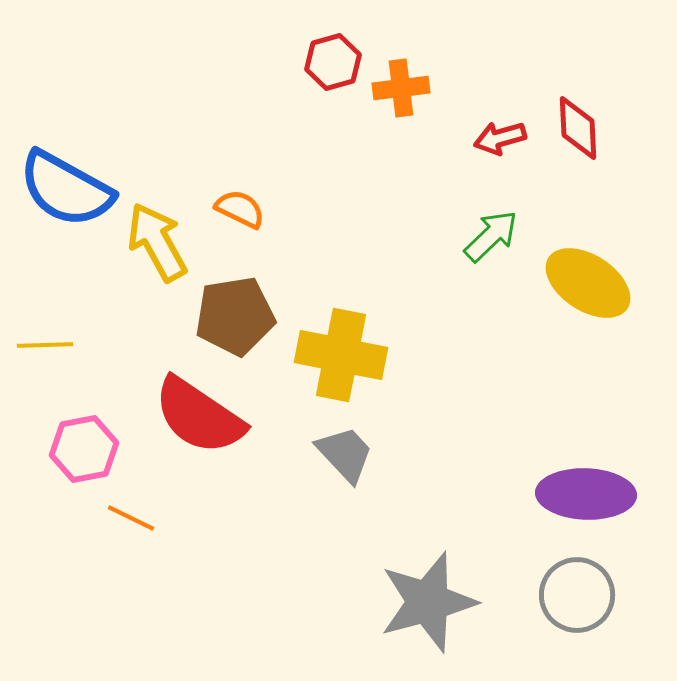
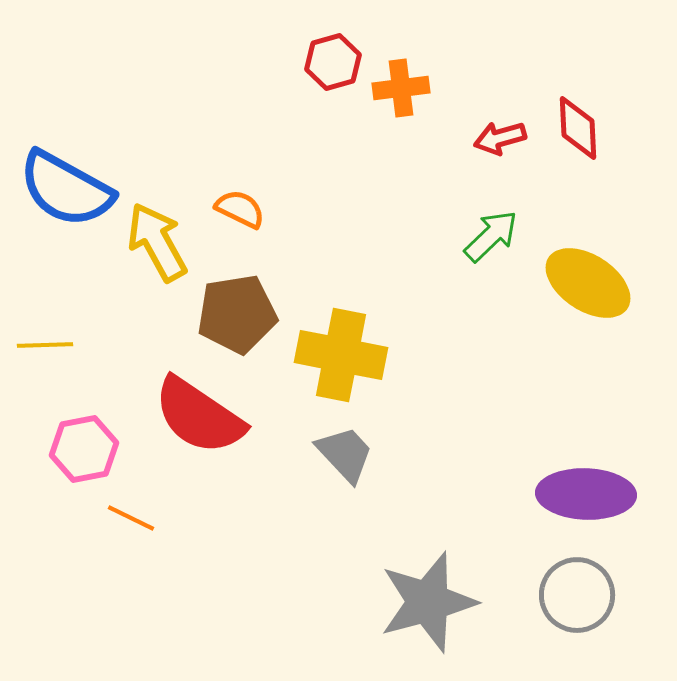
brown pentagon: moved 2 px right, 2 px up
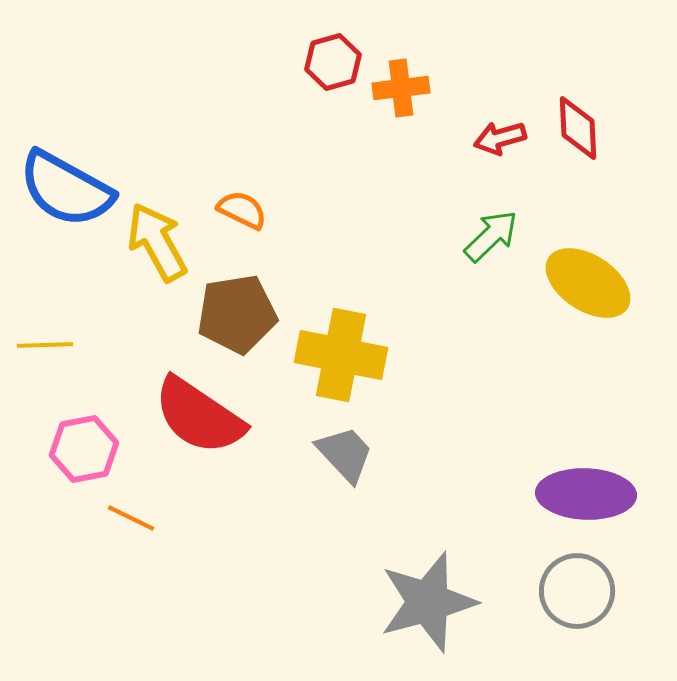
orange semicircle: moved 2 px right, 1 px down
gray circle: moved 4 px up
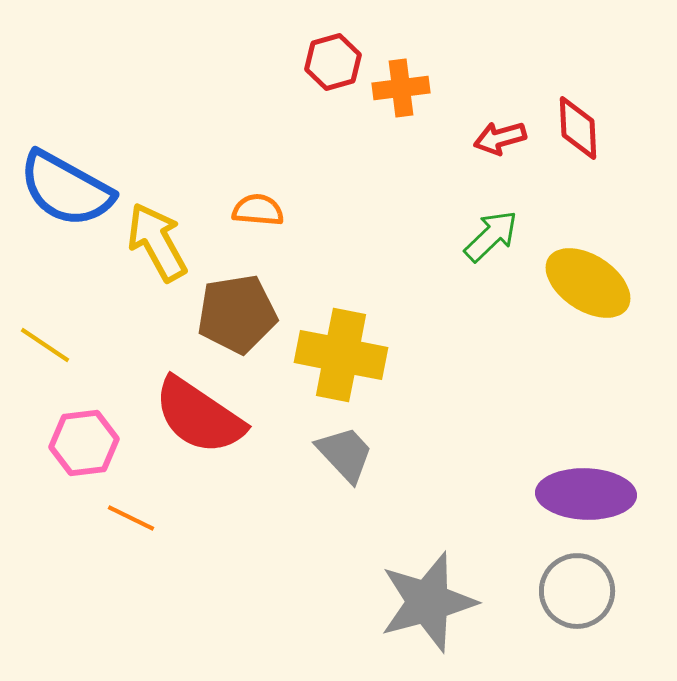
orange semicircle: moved 16 px right; rotated 21 degrees counterclockwise
yellow line: rotated 36 degrees clockwise
pink hexagon: moved 6 px up; rotated 4 degrees clockwise
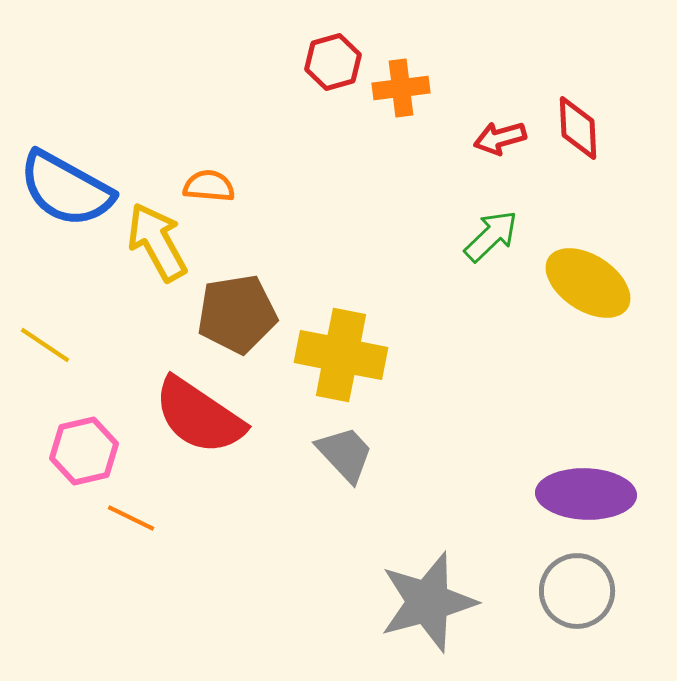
orange semicircle: moved 49 px left, 24 px up
pink hexagon: moved 8 px down; rotated 6 degrees counterclockwise
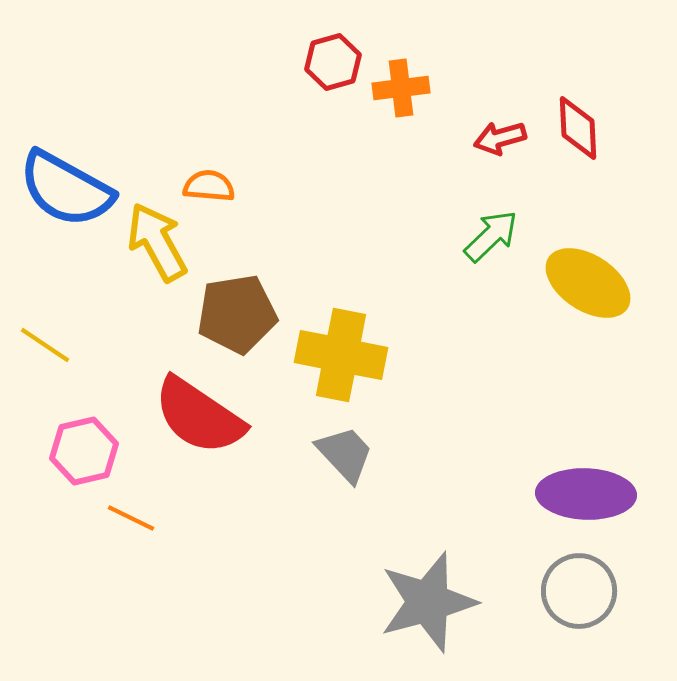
gray circle: moved 2 px right
